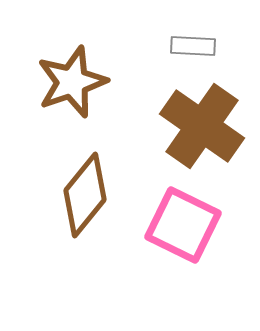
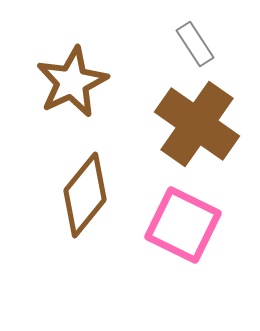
gray rectangle: moved 2 px right, 2 px up; rotated 54 degrees clockwise
brown star: rotated 6 degrees counterclockwise
brown cross: moved 5 px left, 2 px up
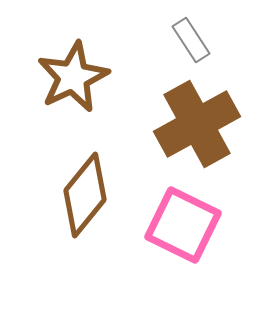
gray rectangle: moved 4 px left, 4 px up
brown star: moved 1 px right, 5 px up
brown cross: rotated 26 degrees clockwise
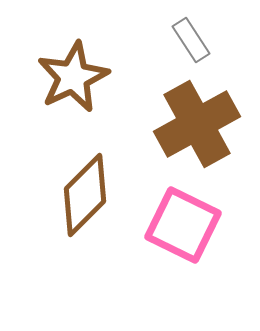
brown diamond: rotated 6 degrees clockwise
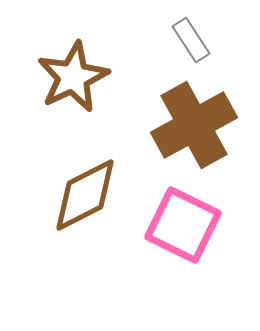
brown cross: moved 3 px left, 1 px down
brown diamond: rotated 18 degrees clockwise
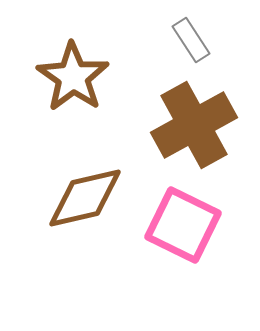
brown star: rotated 12 degrees counterclockwise
brown diamond: moved 3 px down; rotated 14 degrees clockwise
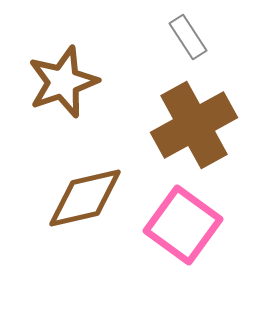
gray rectangle: moved 3 px left, 3 px up
brown star: moved 10 px left, 5 px down; rotated 18 degrees clockwise
pink square: rotated 10 degrees clockwise
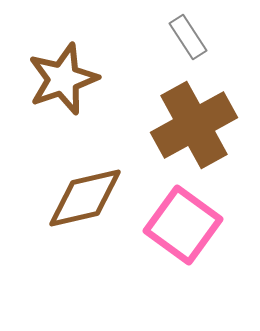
brown star: moved 3 px up
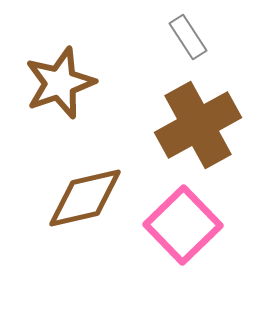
brown star: moved 3 px left, 4 px down
brown cross: moved 4 px right
pink square: rotated 10 degrees clockwise
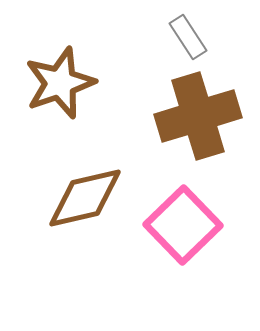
brown cross: moved 9 px up; rotated 12 degrees clockwise
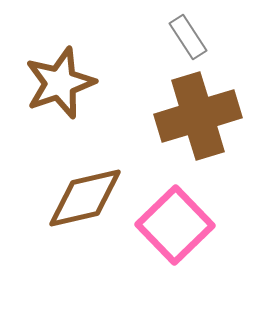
pink square: moved 8 px left
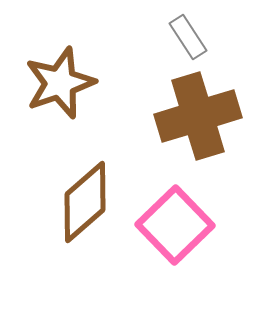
brown diamond: moved 4 px down; rotated 28 degrees counterclockwise
